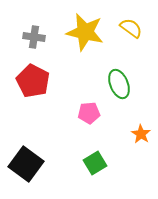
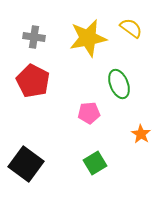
yellow star: moved 3 px right, 6 px down; rotated 24 degrees counterclockwise
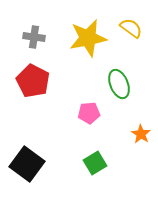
black square: moved 1 px right
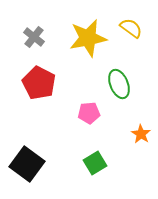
gray cross: rotated 30 degrees clockwise
red pentagon: moved 6 px right, 2 px down
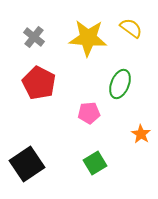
yellow star: rotated 15 degrees clockwise
green ellipse: moved 1 px right; rotated 44 degrees clockwise
black square: rotated 20 degrees clockwise
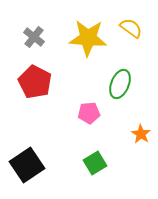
red pentagon: moved 4 px left, 1 px up
black square: moved 1 px down
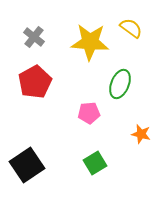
yellow star: moved 2 px right, 4 px down
red pentagon: rotated 16 degrees clockwise
orange star: rotated 18 degrees counterclockwise
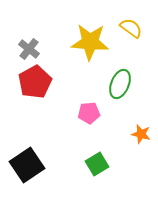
gray cross: moved 5 px left, 12 px down
green square: moved 2 px right, 1 px down
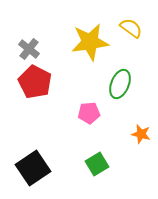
yellow star: rotated 12 degrees counterclockwise
red pentagon: rotated 16 degrees counterclockwise
black square: moved 6 px right, 3 px down
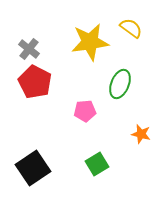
pink pentagon: moved 4 px left, 2 px up
